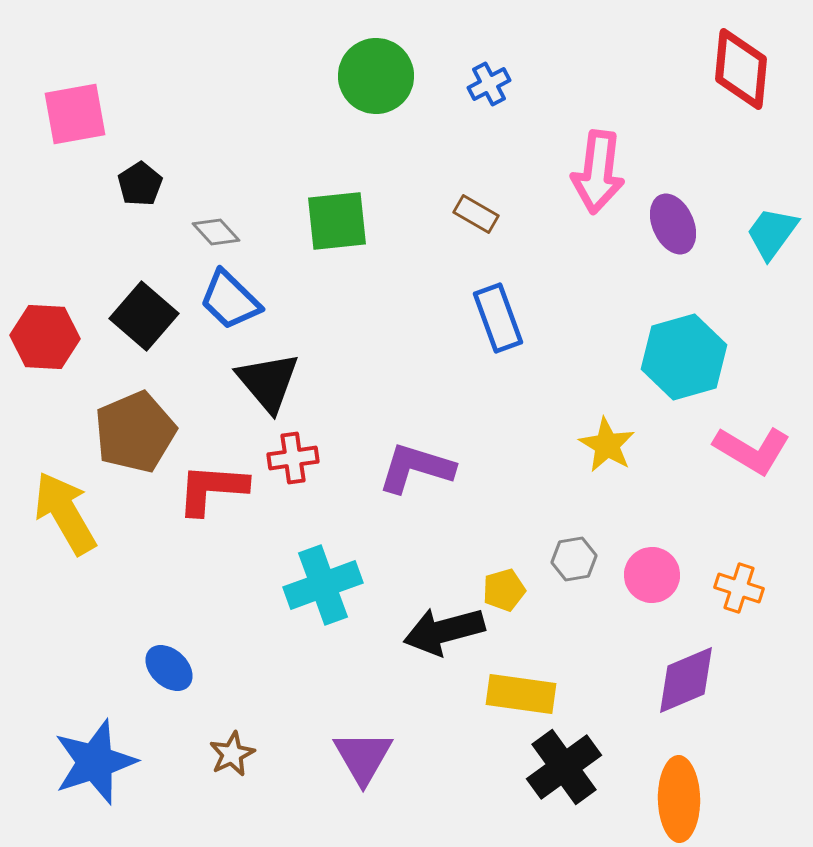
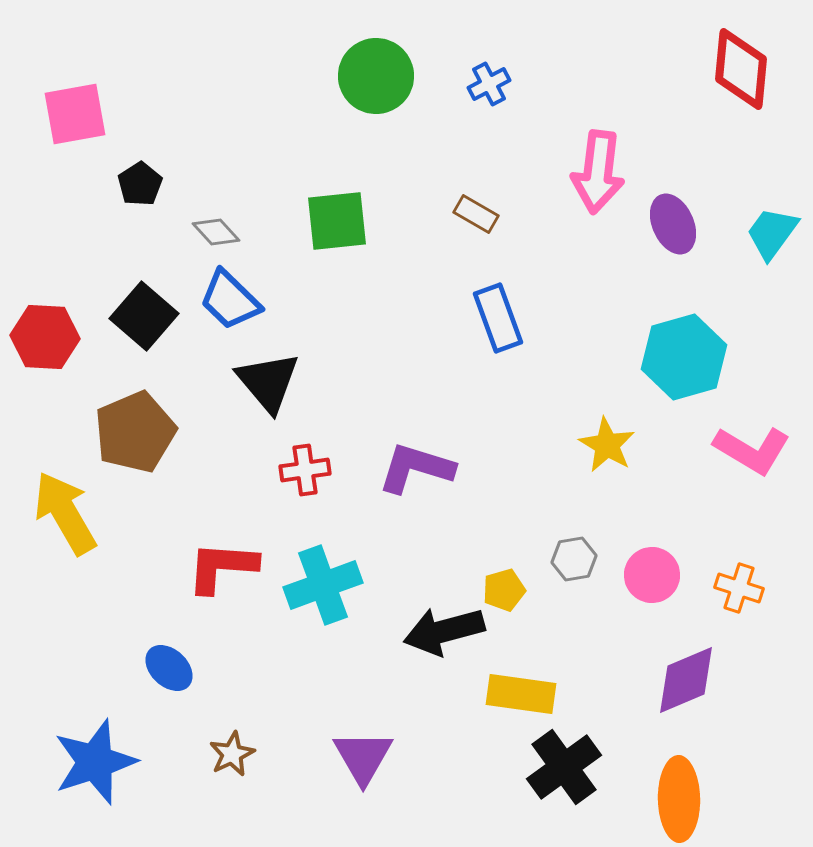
red cross: moved 12 px right, 12 px down
red L-shape: moved 10 px right, 78 px down
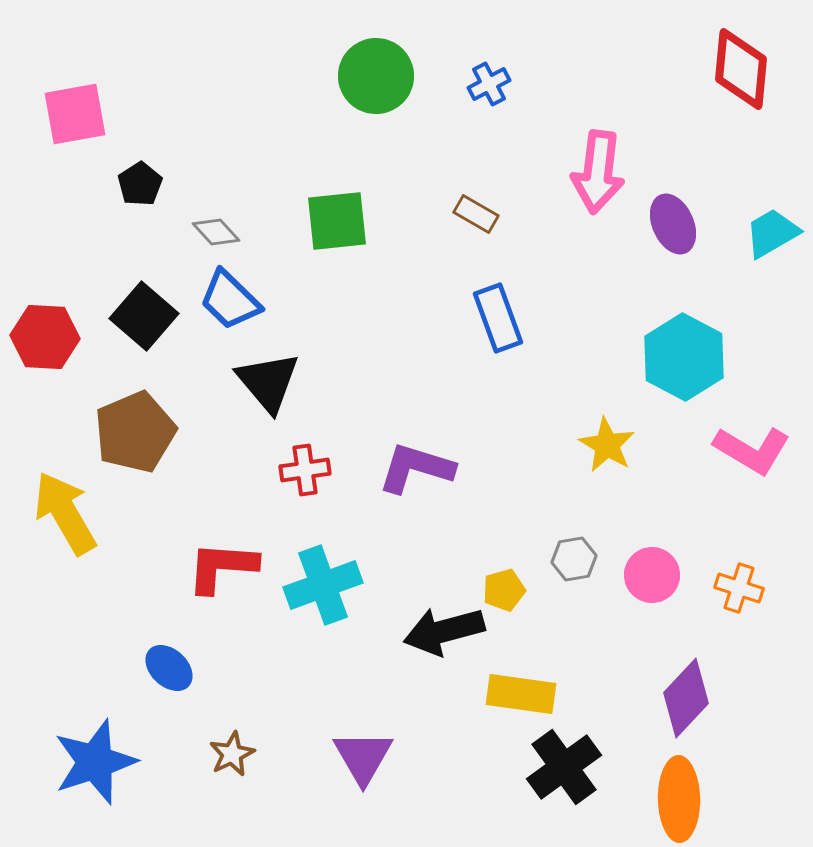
cyan trapezoid: rotated 24 degrees clockwise
cyan hexagon: rotated 16 degrees counterclockwise
purple diamond: moved 18 px down; rotated 24 degrees counterclockwise
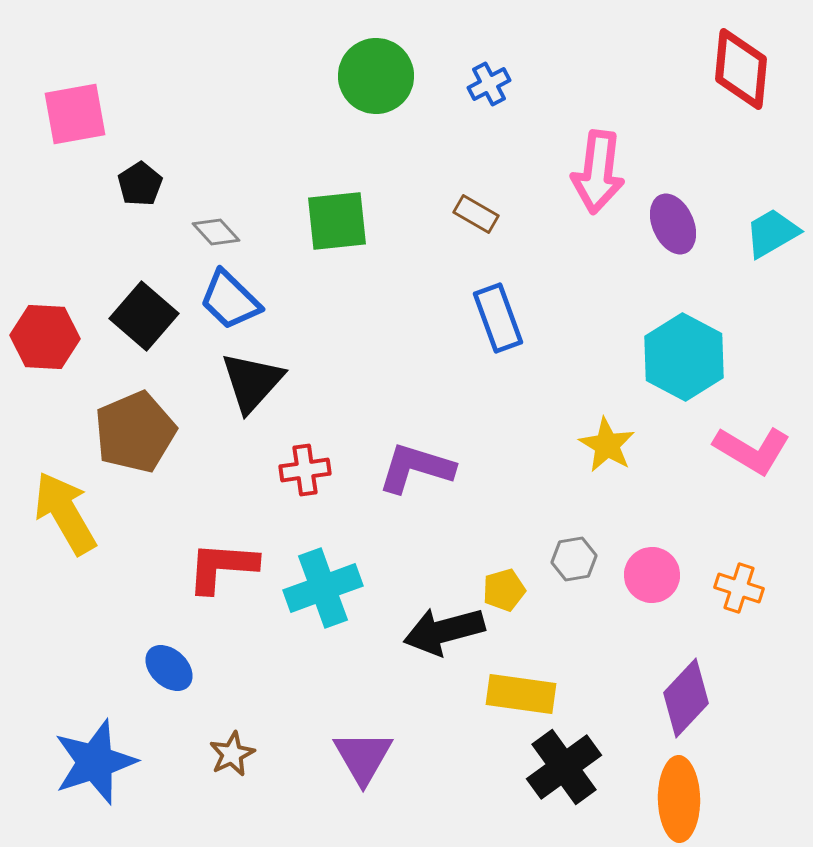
black triangle: moved 16 px left; rotated 22 degrees clockwise
cyan cross: moved 3 px down
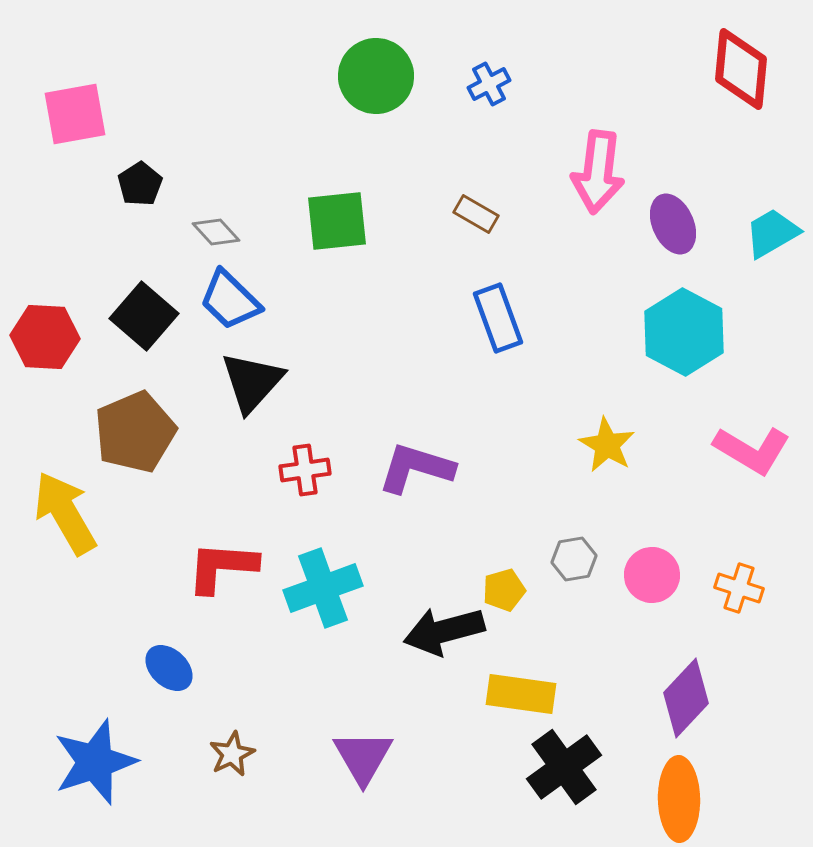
cyan hexagon: moved 25 px up
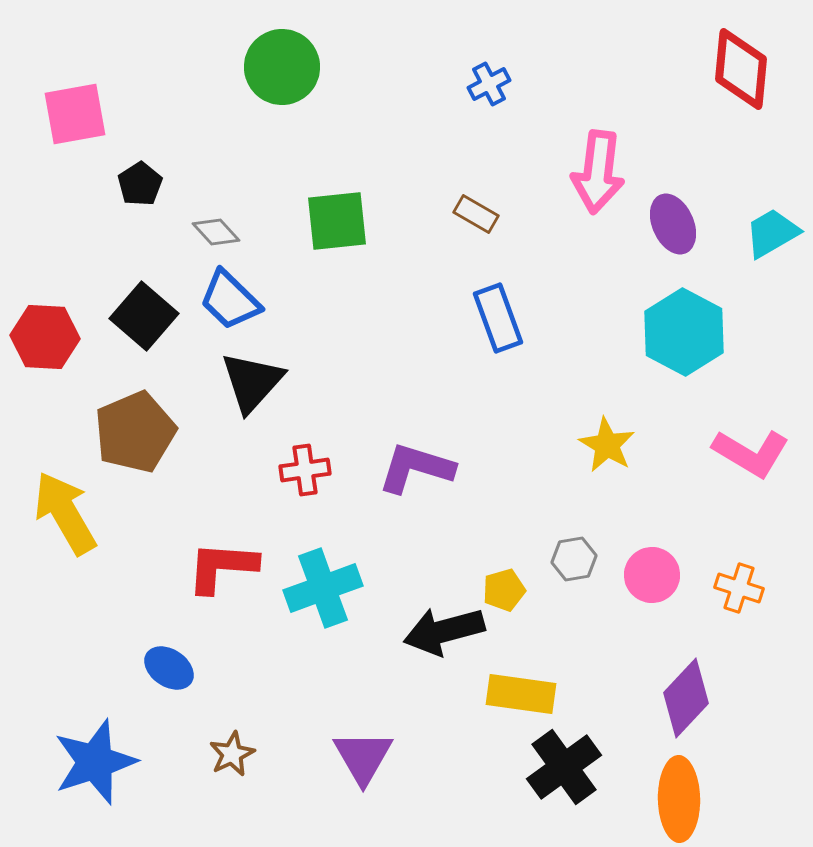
green circle: moved 94 px left, 9 px up
pink L-shape: moved 1 px left, 3 px down
blue ellipse: rotated 9 degrees counterclockwise
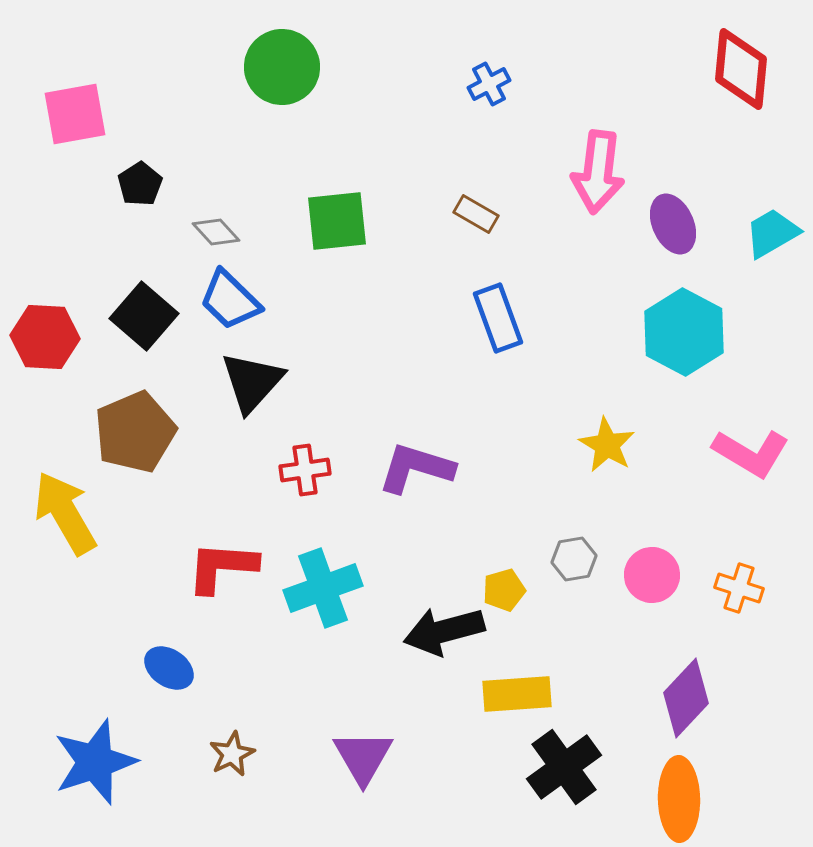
yellow rectangle: moved 4 px left; rotated 12 degrees counterclockwise
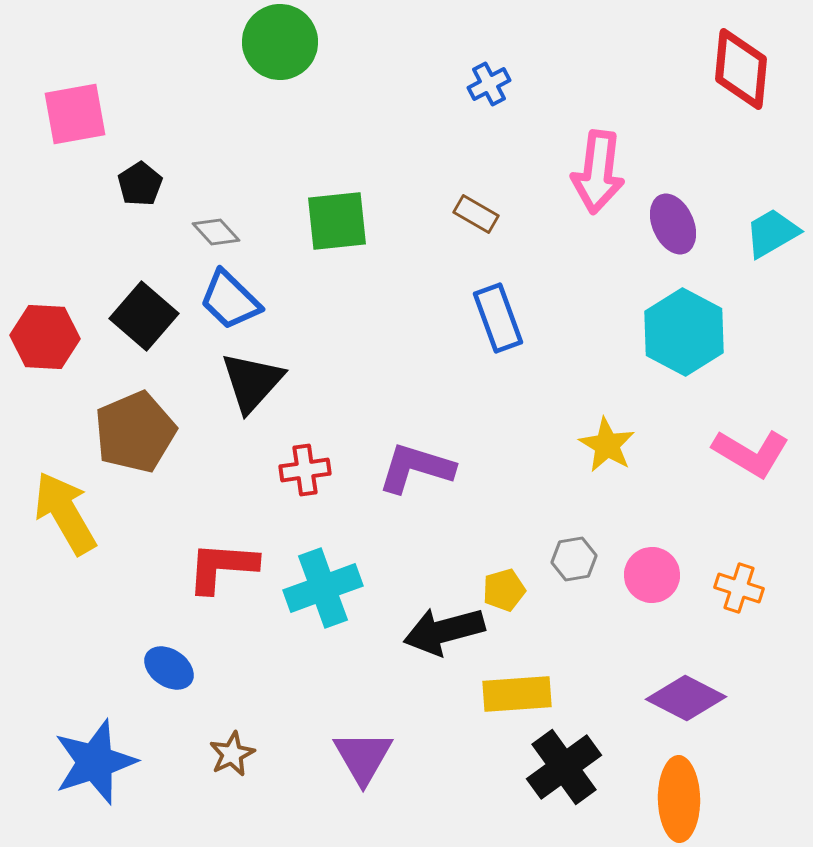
green circle: moved 2 px left, 25 px up
purple diamond: rotated 74 degrees clockwise
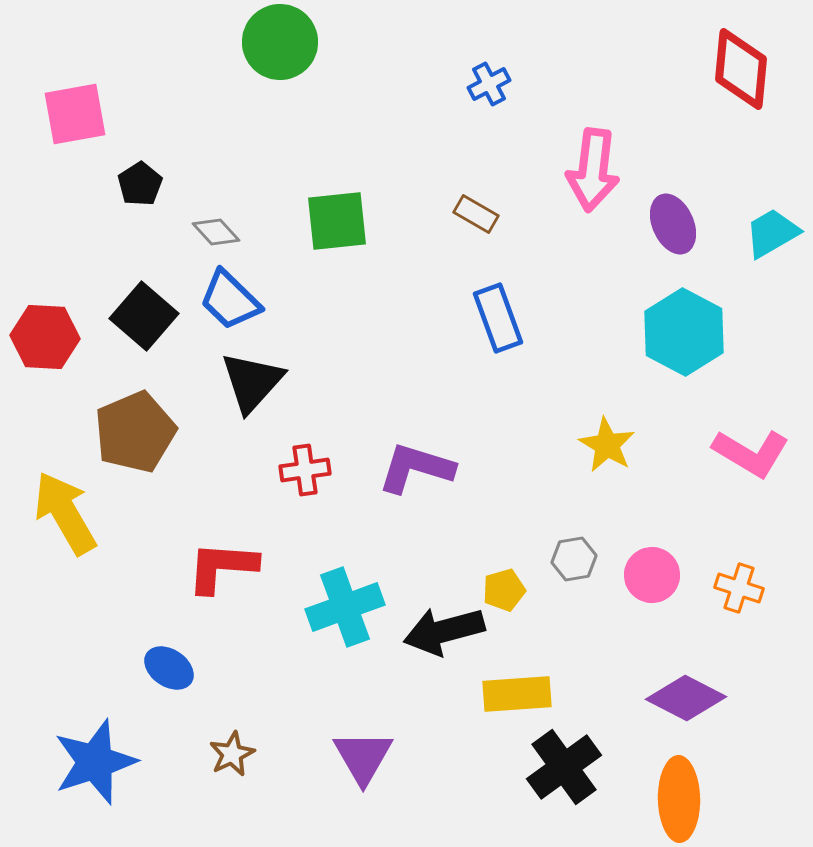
pink arrow: moved 5 px left, 2 px up
cyan cross: moved 22 px right, 19 px down
